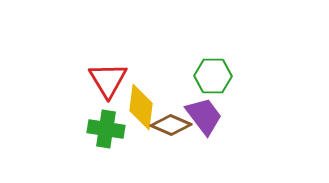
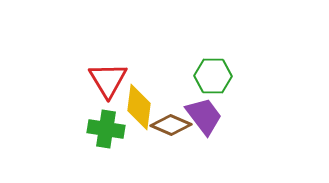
yellow diamond: moved 2 px left
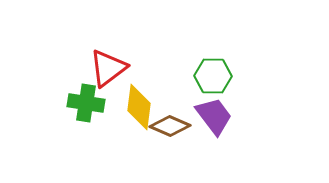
red triangle: moved 12 px up; rotated 24 degrees clockwise
purple trapezoid: moved 10 px right
brown diamond: moved 1 px left, 1 px down
green cross: moved 20 px left, 26 px up
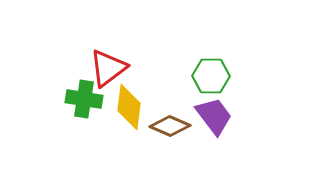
green hexagon: moved 2 px left
green cross: moved 2 px left, 4 px up
yellow diamond: moved 10 px left
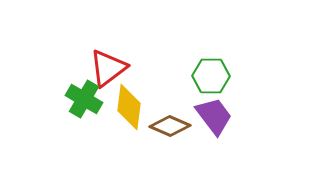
green cross: rotated 21 degrees clockwise
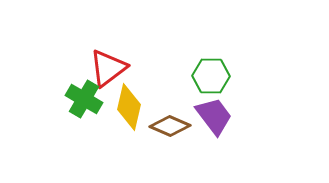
yellow diamond: rotated 6 degrees clockwise
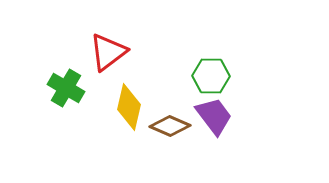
red triangle: moved 16 px up
green cross: moved 18 px left, 11 px up
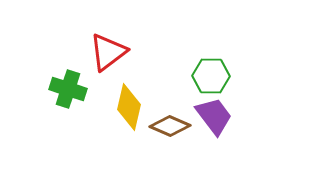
green cross: moved 2 px right, 1 px down; rotated 12 degrees counterclockwise
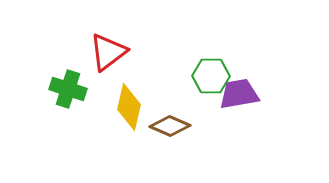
purple trapezoid: moved 25 px right, 22 px up; rotated 63 degrees counterclockwise
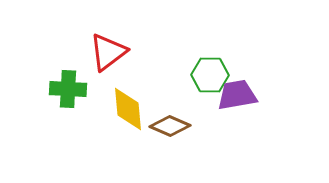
green hexagon: moved 1 px left, 1 px up
green cross: rotated 15 degrees counterclockwise
purple trapezoid: moved 2 px left, 1 px down
yellow diamond: moved 1 px left, 2 px down; rotated 18 degrees counterclockwise
